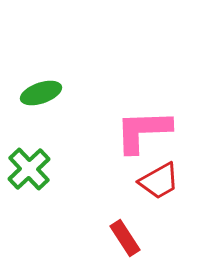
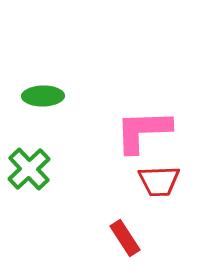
green ellipse: moved 2 px right, 3 px down; rotated 18 degrees clockwise
red trapezoid: rotated 27 degrees clockwise
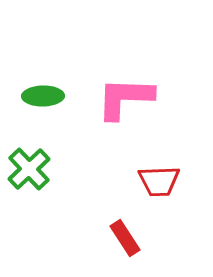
pink L-shape: moved 18 px left, 33 px up; rotated 4 degrees clockwise
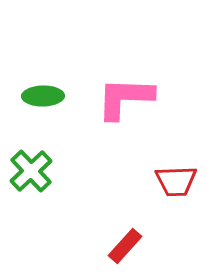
green cross: moved 2 px right, 2 px down
red trapezoid: moved 17 px right
red rectangle: moved 8 px down; rotated 75 degrees clockwise
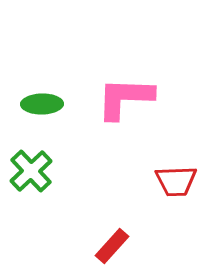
green ellipse: moved 1 px left, 8 px down
red rectangle: moved 13 px left
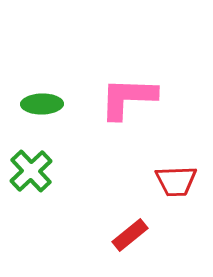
pink L-shape: moved 3 px right
red rectangle: moved 18 px right, 11 px up; rotated 9 degrees clockwise
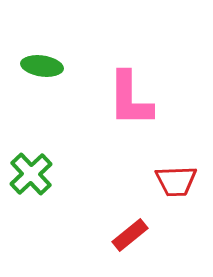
pink L-shape: moved 2 px right, 1 px down; rotated 92 degrees counterclockwise
green ellipse: moved 38 px up; rotated 9 degrees clockwise
green cross: moved 3 px down
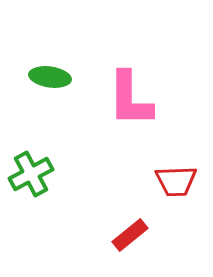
green ellipse: moved 8 px right, 11 px down
green cross: rotated 15 degrees clockwise
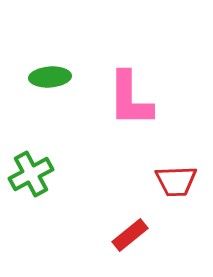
green ellipse: rotated 12 degrees counterclockwise
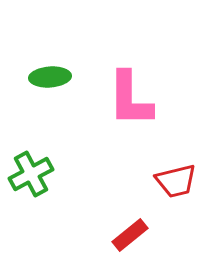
red trapezoid: rotated 12 degrees counterclockwise
